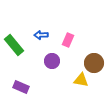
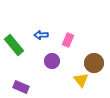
yellow triangle: rotated 42 degrees clockwise
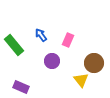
blue arrow: rotated 56 degrees clockwise
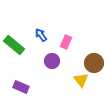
pink rectangle: moved 2 px left, 2 px down
green rectangle: rotated 10 degrees counterclockwise
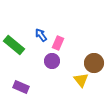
pink rectangle: moved 8 px left, 1 px down
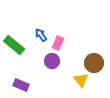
purple rectangle: moved 2 px up
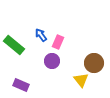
pink rectangle: moved 1 px up
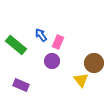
green rectangle: moved 2 px right
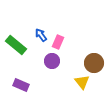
yellow triangle: moved 1 px right, 2 px down
